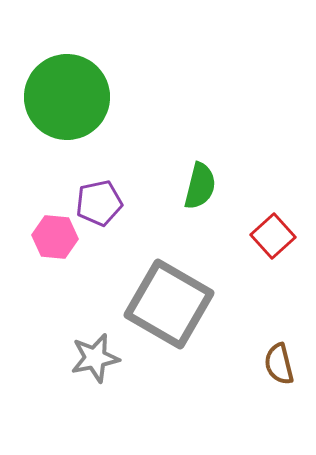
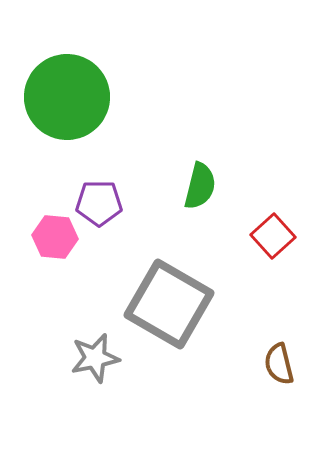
purple pentagon: rotated 12 degrees clockwise
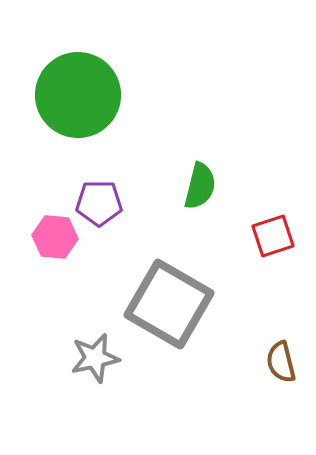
green circle: moved 11 px right, 2 px up
red square: rotated 24 degrees clockwise
brown semicircle: moved 2 px right, 2 px up
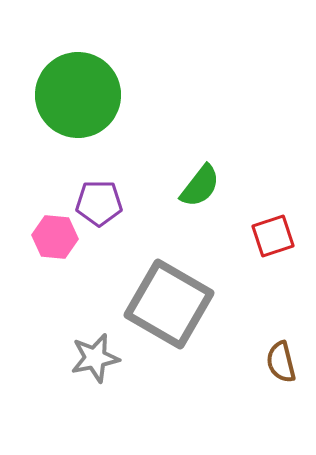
green semicircle: rotated 24 degrees clockwise
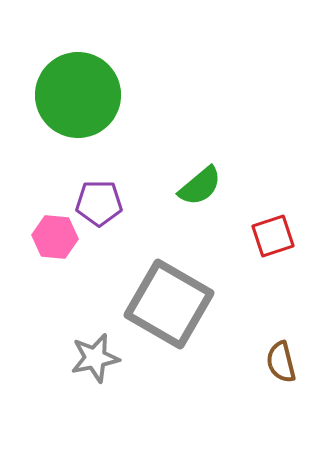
green semicircle: rotated 12 degrees clockwise
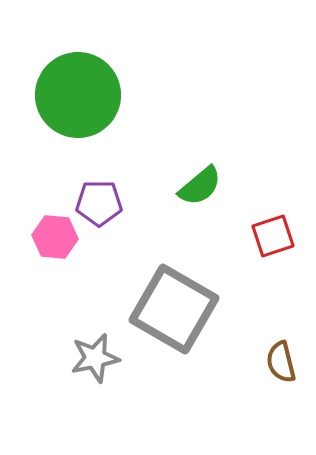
gray square: moved 5 px right, 5 px down
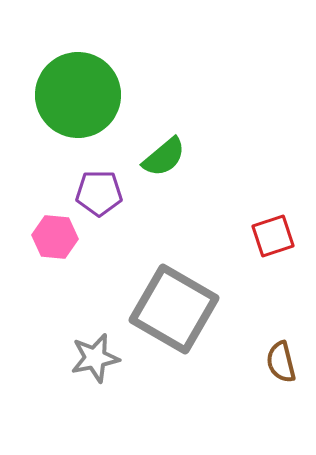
green semicircle: moved 36 px left, 29 px up
purple pentagon: moved 10 px up
